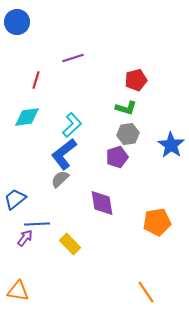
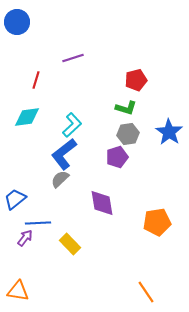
blue star: moved 2 px left, 13 px up
blue line: moved 1 px right, 1 px up
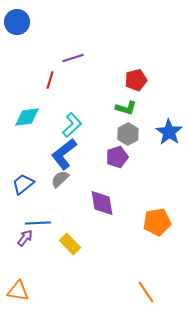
red line: moved 14 px right
gray hexagon: rotated 20 degrees counterclockwise
blue trapezoid: moved 8 px right, 15 px up
